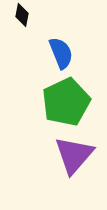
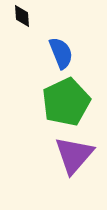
black diamond: moved 1 px down; rotated 15 degrees counterclockwise
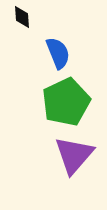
black diamond: moved 1 px down
blue semicircle: moved 3 px left
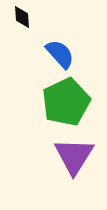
blue semicircle: moved 2 px right, 1 px down; rotated 20 degrees counterclockwise
purple triangle: moved 1 px down; rotated 9 degrees counterclockwise
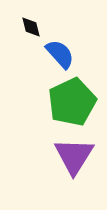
black diamond: moved 9 px right, 10 px down; rotated 10 degrees counterclockwise
green pentagon: moved 6 px right
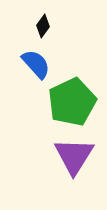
black diamond: moved 12 px right, 1 px up; rotated 50 degrees clockwise
blue semicircle: moved 24 px left, 10 px down
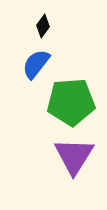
blue semicircle: rotated 100 degrees counterclockwise
green pentagon: moved 1 px left; rotated 21 degrees clockwise
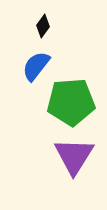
blue semicircle: moved 2 px down
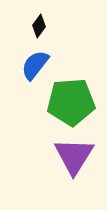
black diamond: moved 4 px left
blue semicircle: moved 1 px left, 1 px up
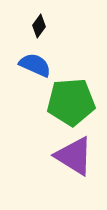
blue semicircle: rotated 76 degrees clockwise
purple triangle: rotated 30 degrees counterclockwise
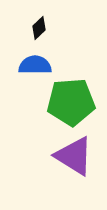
black diamond: moved 2 px down; rotated 10 degrees clockwise
blue semicircle: rotated 24 degrees counterclockwise
